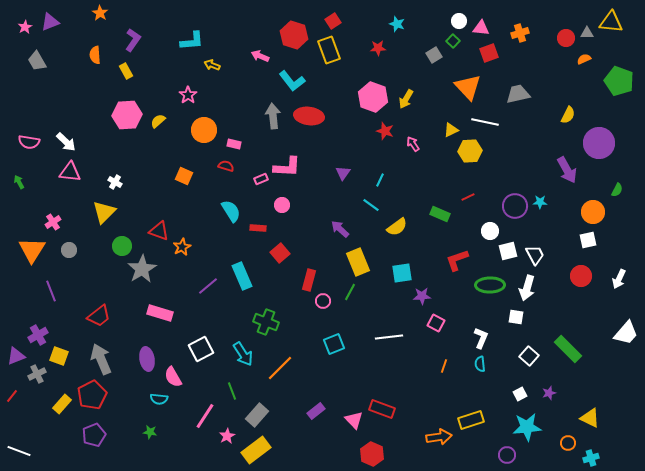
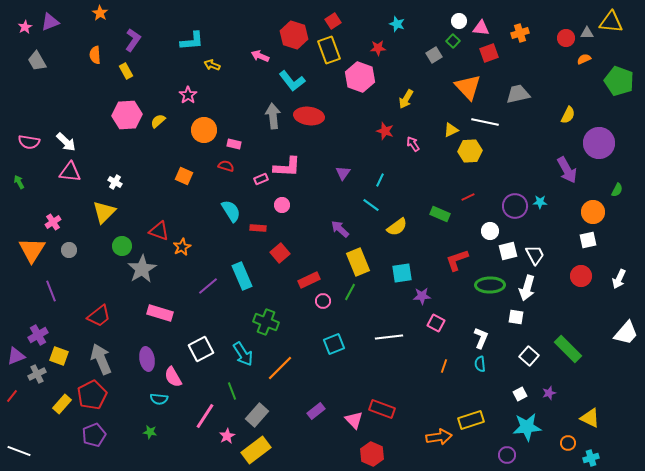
pink hexagon at (373, 97): moved 13 px left, 20 px up
red rectangle at (309, 280): rotated 50 degrees clockwise
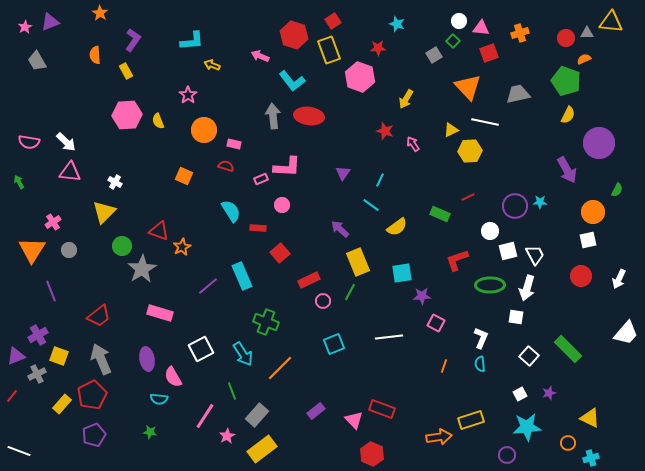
green pentagon at (619, 81): moved 53 px left
yellow semicircle at (158, 121): rotated 70 degrees counterclockwise
yellow rectangle at (256, 450): moved 6 px right, 1 px up
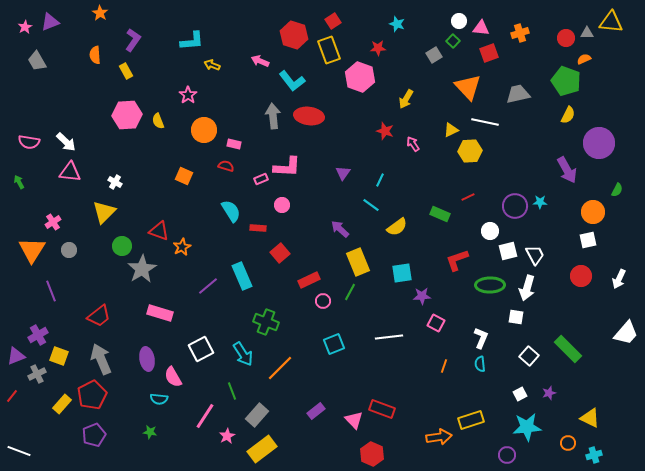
pink arrow at (260, 56): moved 5 px down
cyan cross at (591, 458): moved 3 px right, 3 px up
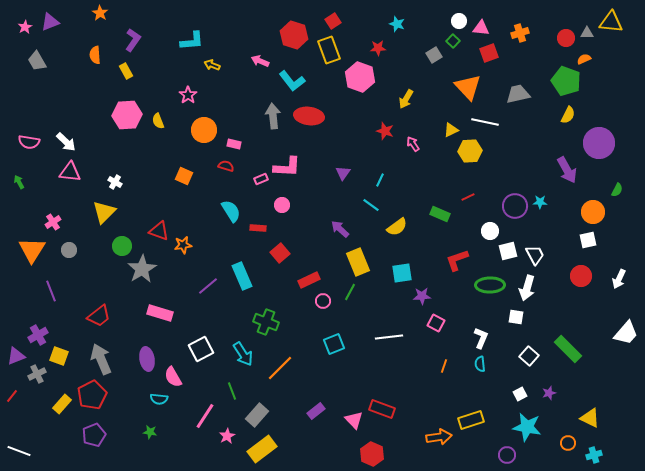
orange star at (182, 247): moved 1 px right, 2 px up; rotated 18 degrees clockwise
cyan star at (527, 427): rotated 16 degrees clockwise
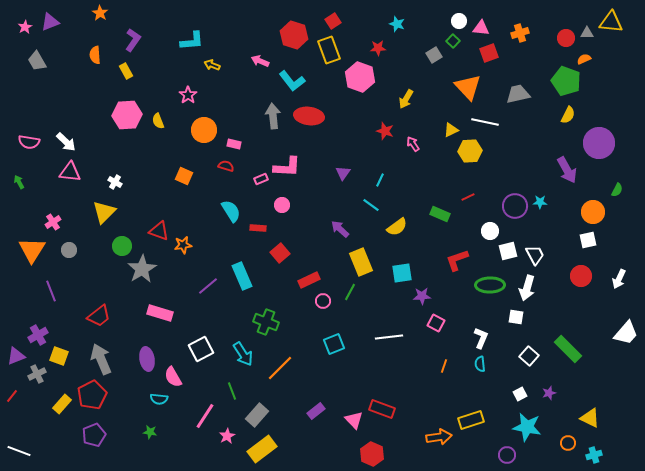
yellow rectangle at (358, 262): moved 3 px right
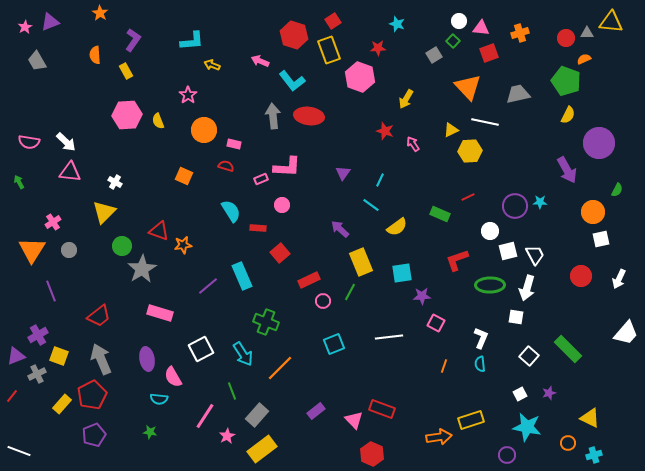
white square at (588, 240): moved 13 px right, 1 px up
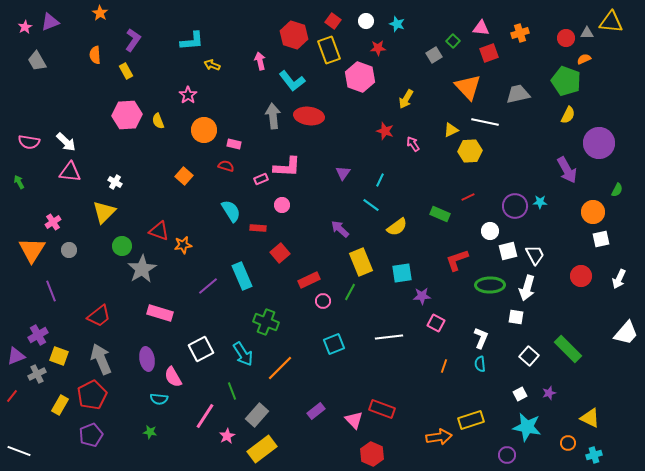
red square at (333, 21): rotated 21 degrees counterclockwise
white circle at (459, 21): moved 93 px left
pink arrow at (260, 61): rotated 54 degrees clockwise
orange square at (184, 176): rotated 18 degrees clockwise
yellow rectangle at (62, 404): moved 2 px left, 1 px down; rotated 12 degrees counterclockwise
purple pentagon at (94, 435): moved 3 px left
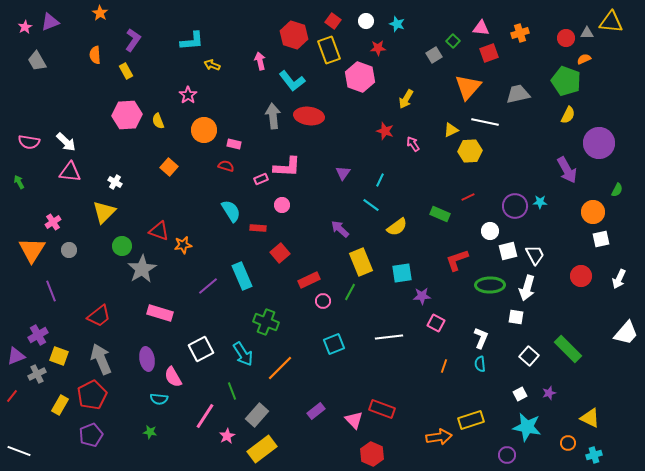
orange triangle at (468, 87): rotated 24 degrees clockwise
orange square at (184, 176): moved 15 px left, 9 px up
